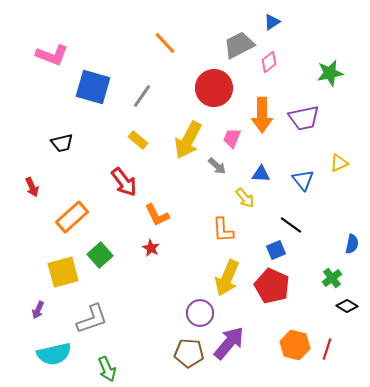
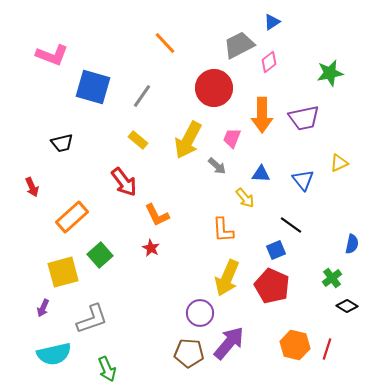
purple arrow at (38, 310): moved 5 px right, 2 px up
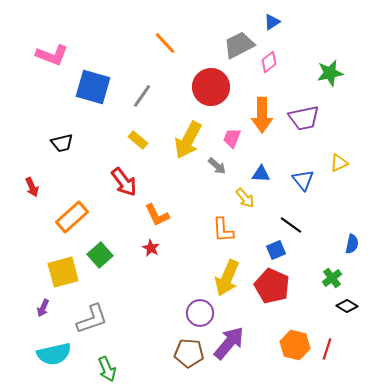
red circle at (214, 88): moved 3 px left, 1 px up
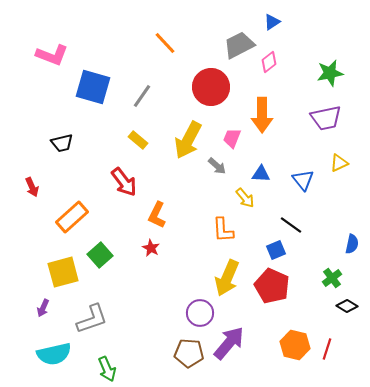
purple trapezoid at (304, 118): moved 22 px right
orange L-shape at (157, 215): rotated 52 degrees clockwise
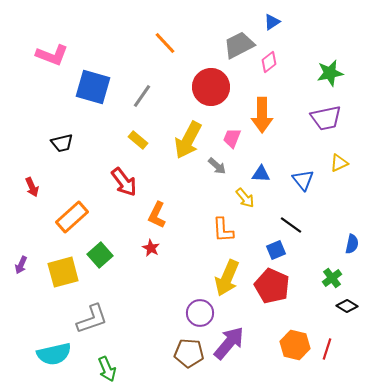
purple arrow at (43, 308): moved 22 px left, 43 px up
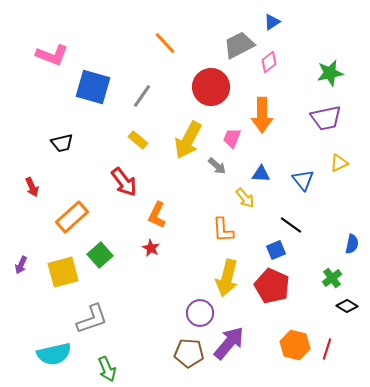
yellow arrow at (227, 278): rotated 9 degrees counterclockwise
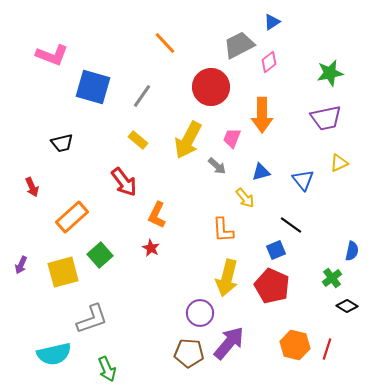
blue triangle at (261, 174): moved 2 px up; rotated 18 degrees counterclockwise
blue semicircle at (352, 244): moved 7 px down
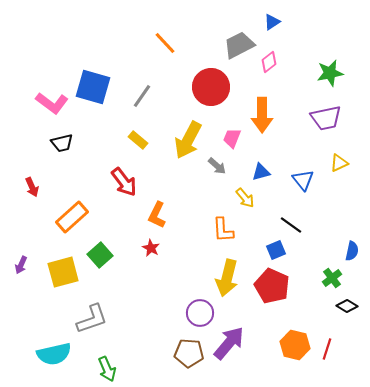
pink L-shape at (52, 55): moved 48 px down; rotated 16 degrees clockwise
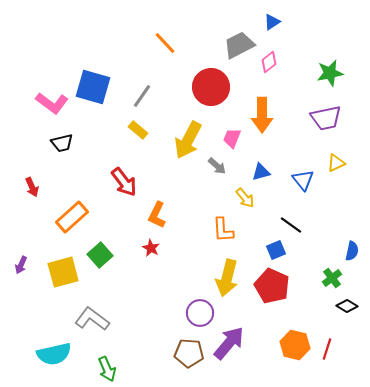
yellow rectangle at (138, 140): moved 10 px up
yellow triangle at (339, 163): moved 3 px left
gray L-shape at (92, 319): rotated 124 degrees counterclockwise
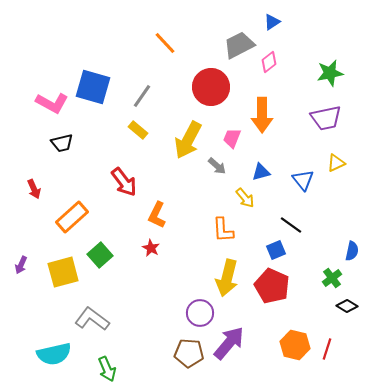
pink L-shape at (52, 103): rotated 8 degrees counterclockwise
red arrow at (32, 187): moved 2 px right, 2 px down
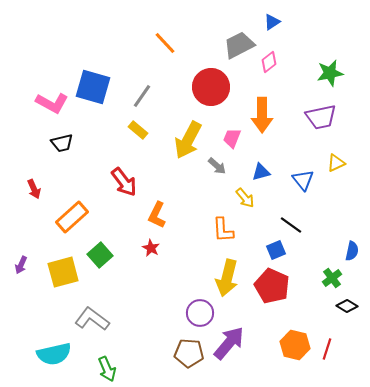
purple trapezoid at (326, 118): moved 5 px left, 1 px up
